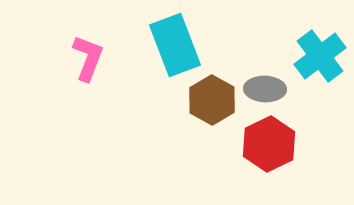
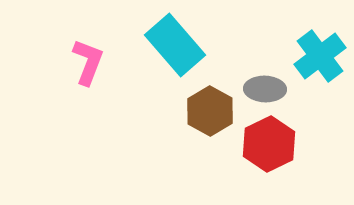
cyan rectangle: rotated 20 degrees counterclockwise
pink L-shape: moved 4 px down
brown hexagon: moved 2 px left, 11 px down
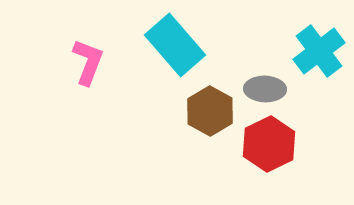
cyan cross: moved 1 px left, 5 px up
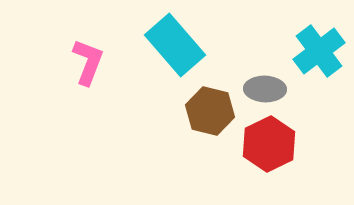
brown hexagon: rotated 15 degrees counterclockwise
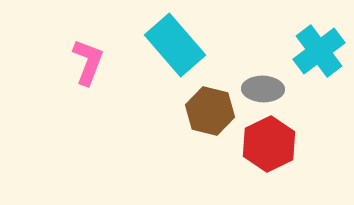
gray ellipse: moved 2 px left
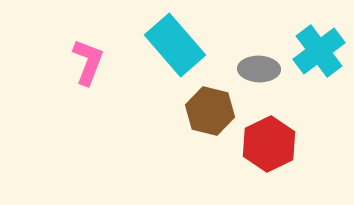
gray ellipse: moved 4 px left, 20 px up
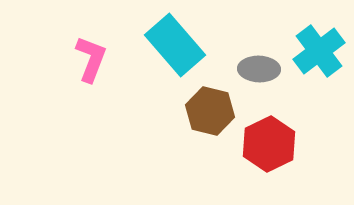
pink L-shape: moved 3 px right, 3 px up
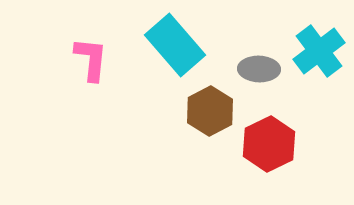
pink L-shape: rotated 15 degrees counterclockwise
brown hexagon: rotated 18 degrees clockwise
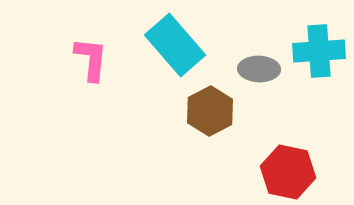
cyan cross: rotated 33 degrees clockwise
red hexagon: moved 19 px right, 28 px down; rotated 22 degrees counterclockwise
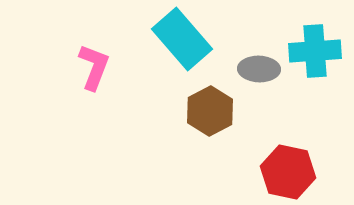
cyan rectangle: moved 7 px right, 6 px up
cyan cross: moved 4 px left
pink L-shape: moved 3 px right, 8 px down; rotated 15 degrees clockwise
